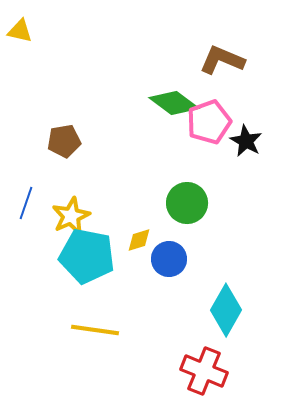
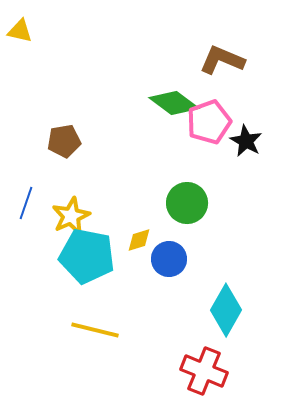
yellow line: rotated 6 degrees clockwise
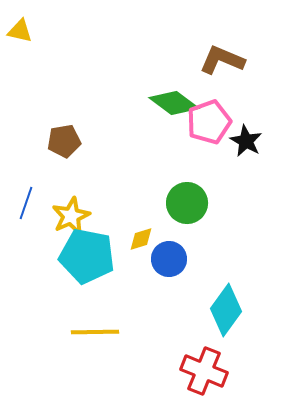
yellow diamond: moved 2 px right, 1 px up
cyan diamond: rotated 6 degrees clockwise
yellow line: moved 2 px down; rotated 15 degrees counterclockwise
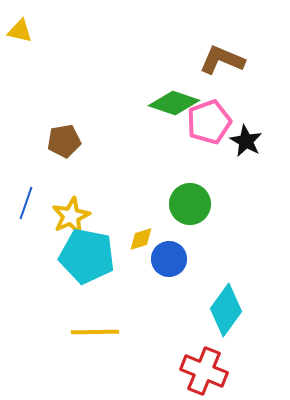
green diamond: rotated 18 degrees counterclockwise
green circle: moved 3 px right, 1 px down
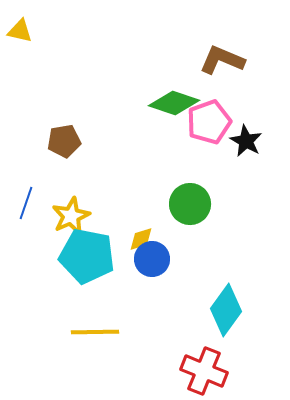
blue circle: moved 17 px left
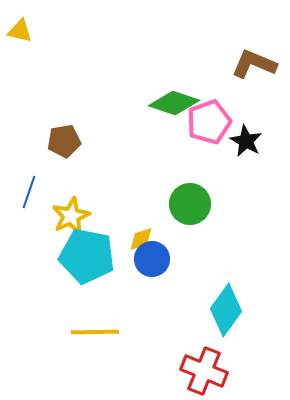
brown L-shape: moved 32 px right, 4 px down
blue line: moved 3 px right, 11 px up
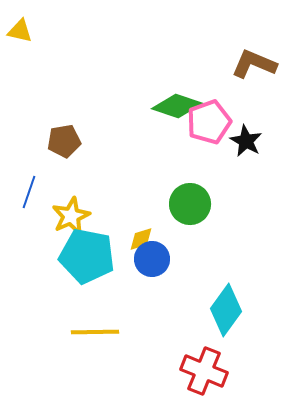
green diamond: moved 3 px right, 3 px down
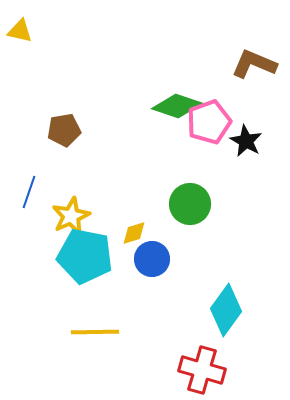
brown pentagon: moved 11 px up
yellow diamond: moved 7 px left, 6 px up
cyan pentagon: moved 2 px left
red cross: moved 2 px left, 1 px up; rotated 6 degrees counterclockwise
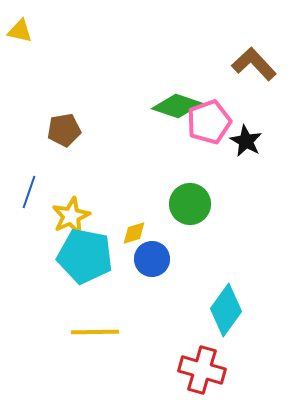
brown L-shape: rotated 24 degrees clockwise
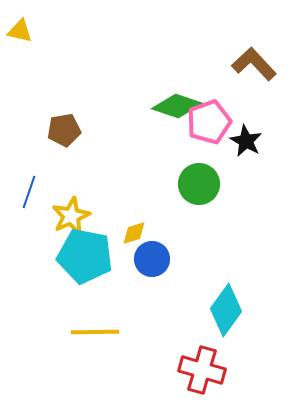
green circle: moved 9 px right, 20 px up
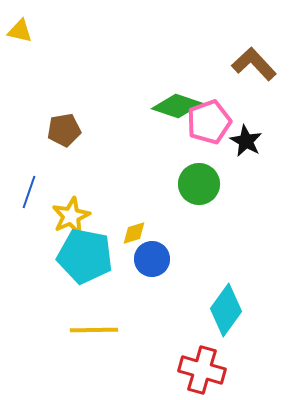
yellow line: moved 1 px left, 2 px up
